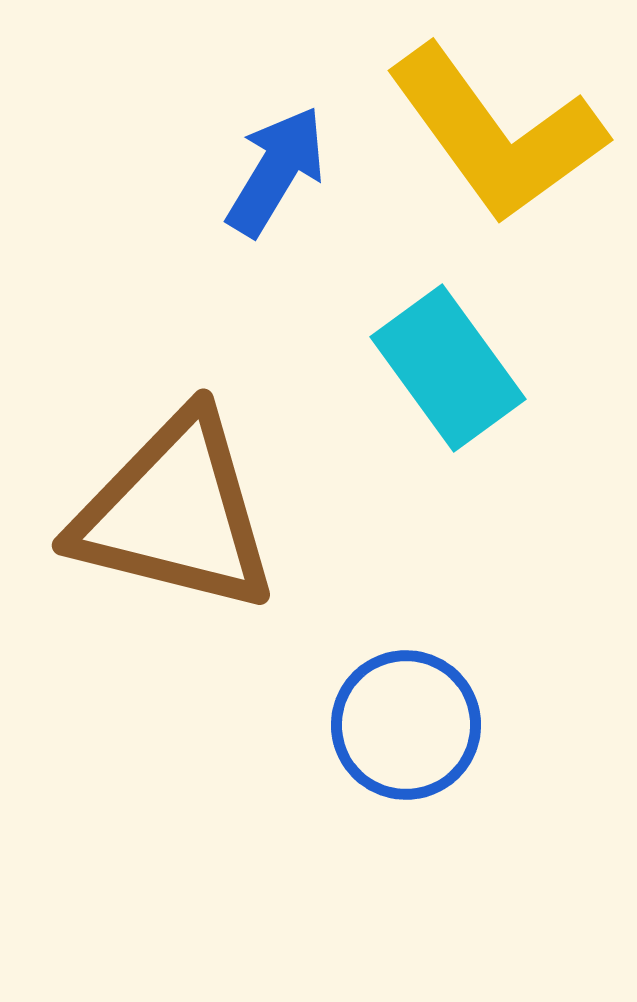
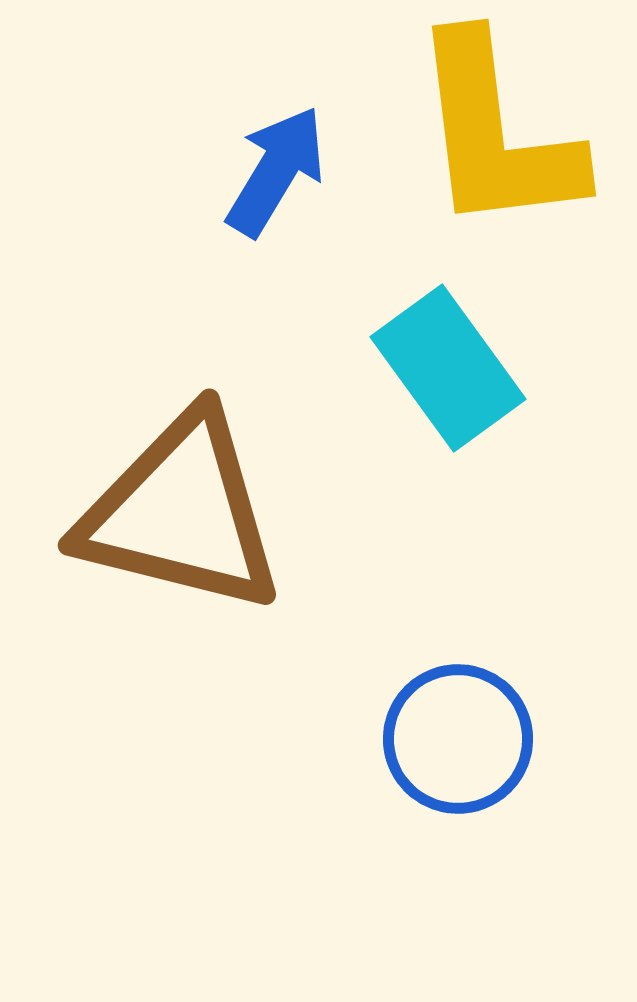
yellow L-shape: rotated 29 degrees clockwise
brown triangle: moved 6 px right
blue circle: moved 52 px right, 14 px down
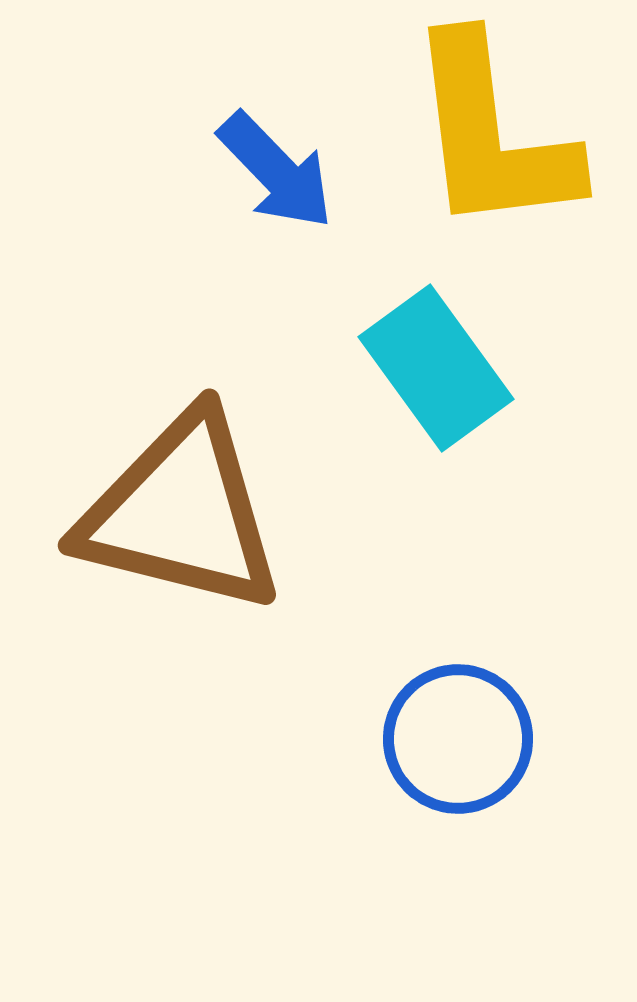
yellow L-shape: moved 4 px left, 1 px down
blue arrow: rotated 105 degrees clockwise
cyan rectangle: moved 12 px left
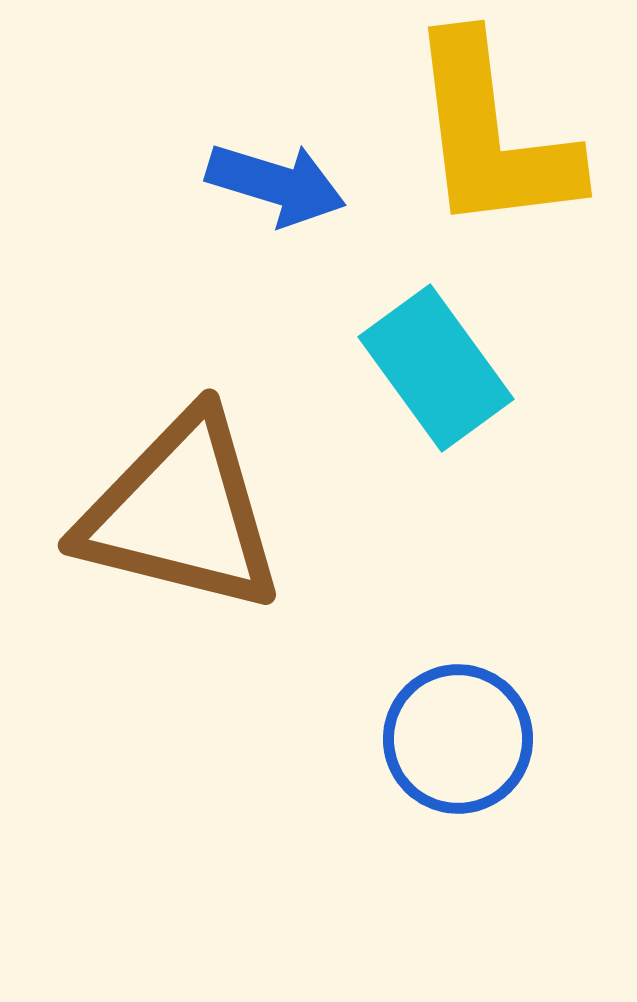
blue arrow: moved 13 px down; rotated 29 degrees counterclockwise
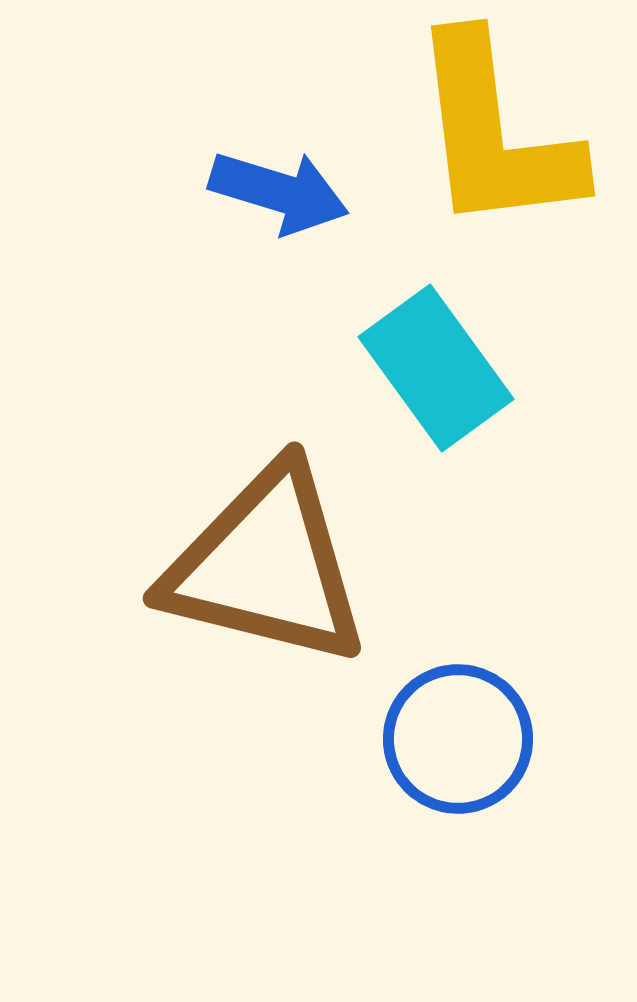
yellow L-shape: moved 3 px right, 1 px up
blue arrow: moved 3 px right, 8 px down
brown triangle: moved 85 px right, 53 px down
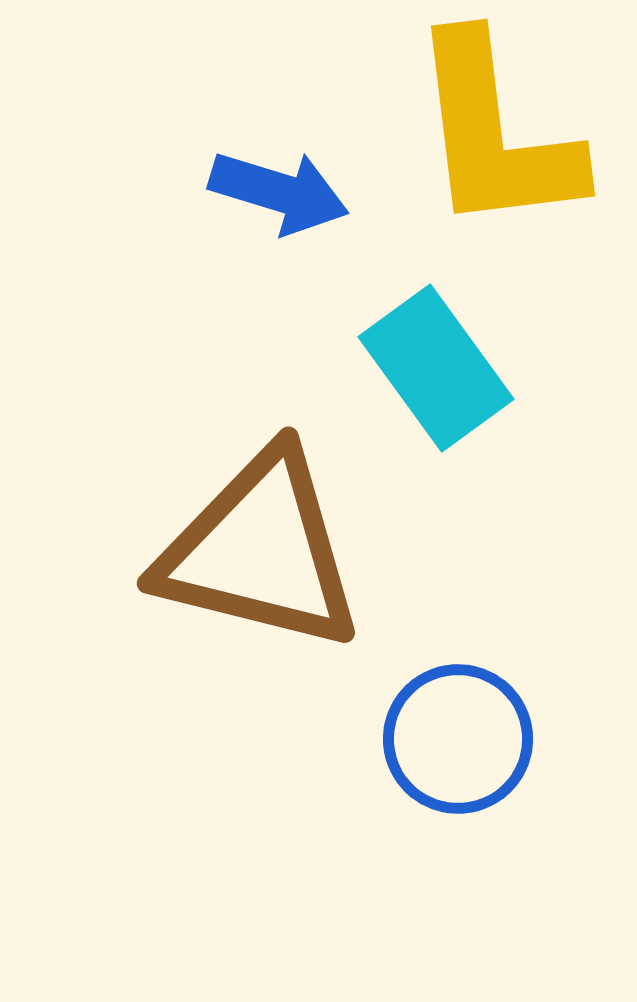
brown triangle: moved 6 px left, 15 px up
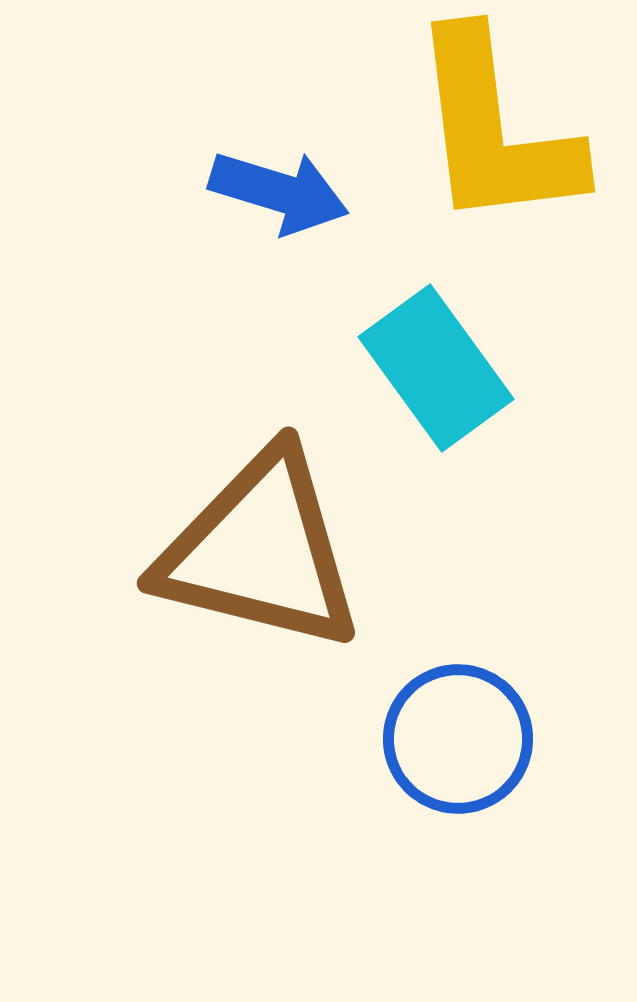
yellow L-shape: moved 4 px up
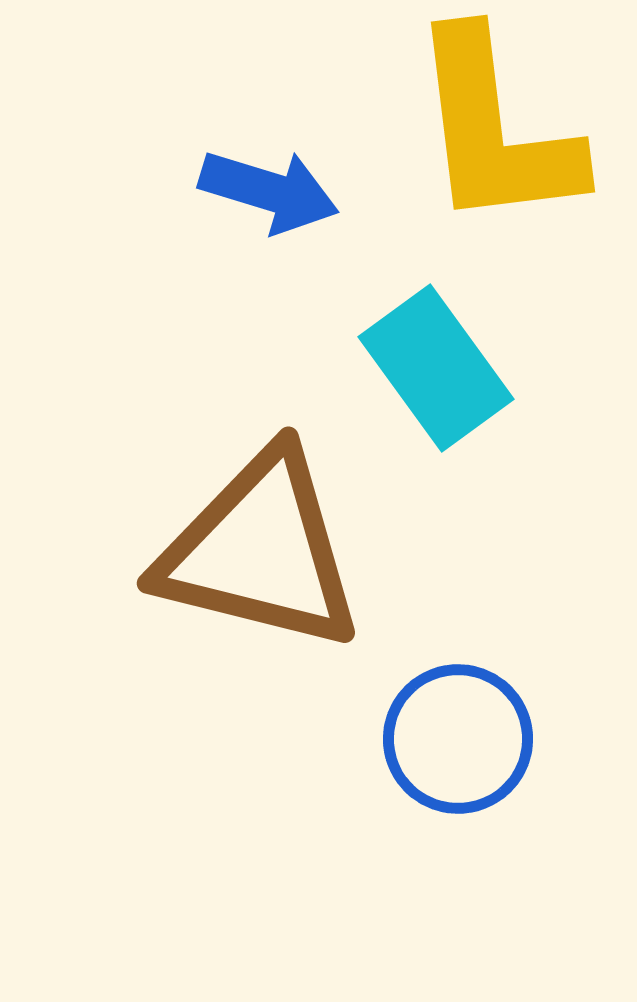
blue arrow: moved 10 px left, 1 px up
